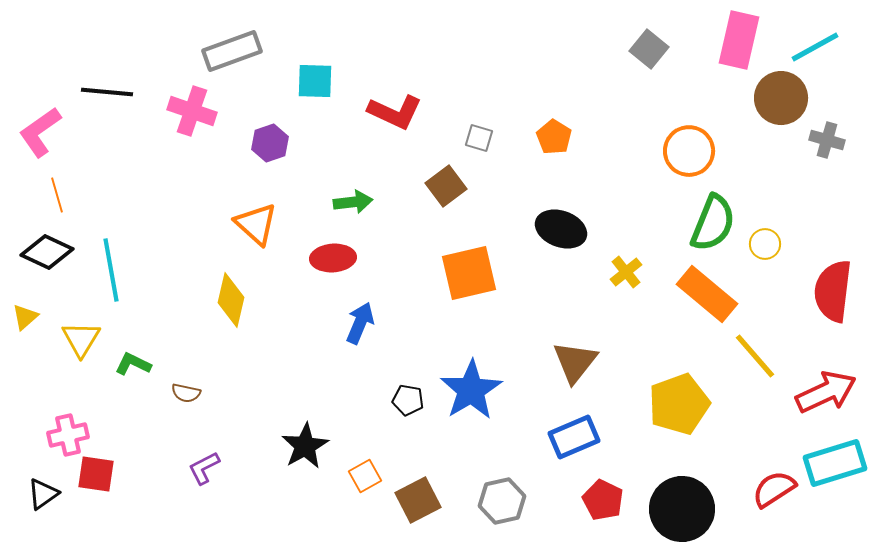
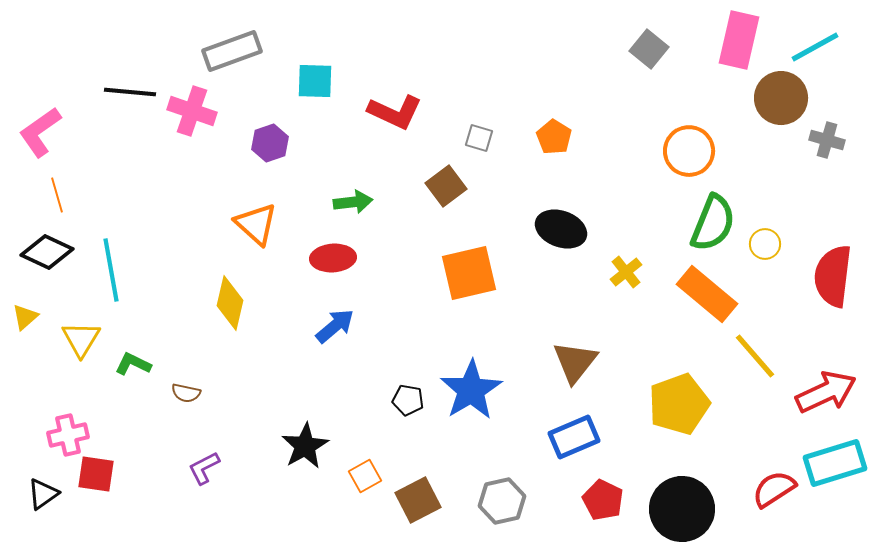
black line at (107, 92): moved 23 px right
red semicircle at (833, 291): moved 15 px up
yellow diamond at (231, 300): moved 1 px left, 3 px down
blue arrow at (360, 323): moved 25 px left, 3 px down; rotated 27 degrees clockwise
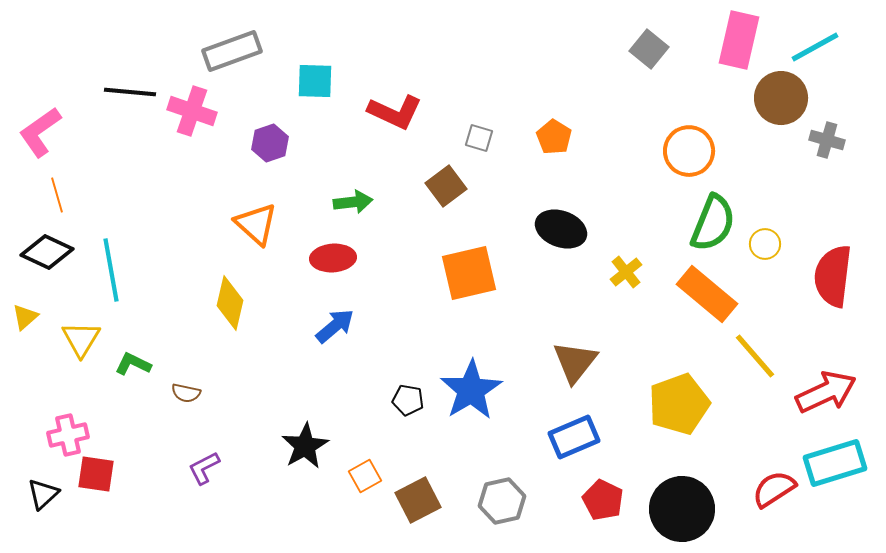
black triangle at (43, 494): rotated 8 degrees counterclockwise
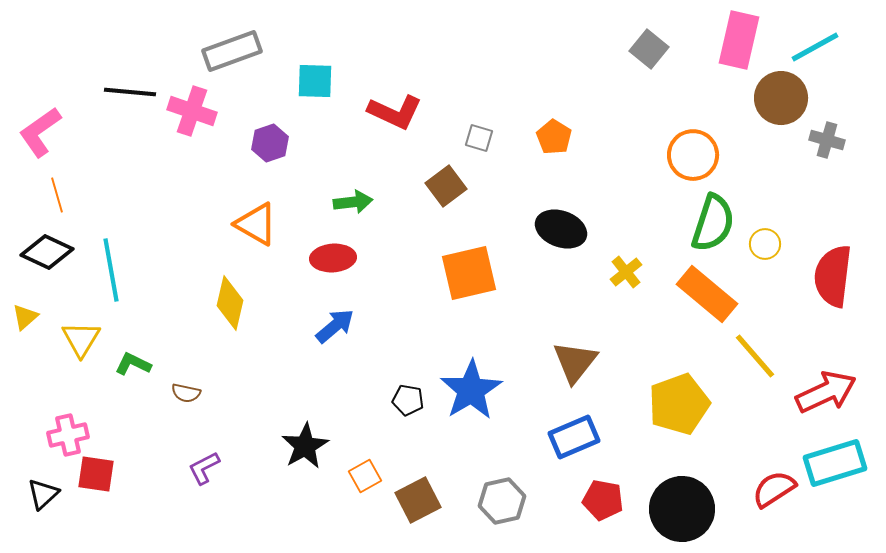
orange circle at (689, 151): moved 4 px right, 4 px down
green semicircle at (713, 223): rotated 4 degrees counterclockwise
orange triangle at (256, 224): rotated 12 degrees counterclockwise
red pentagon at (603, 500): rotated 15 degrees counterclockwise
